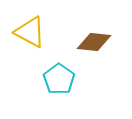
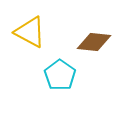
cyan pentagon: moved 1 px right, 4 px up
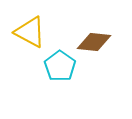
cyan pentagon: moved 9 px up
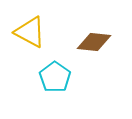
cyan pentagon: moved 5 px left, 11 px down
